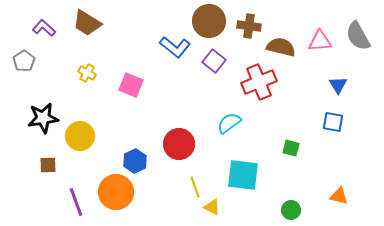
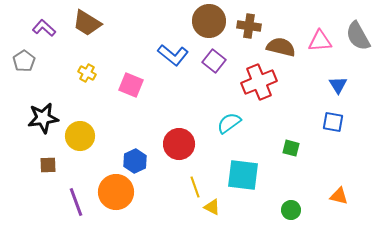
blue L-shape: moved 2 px left, 8 px down
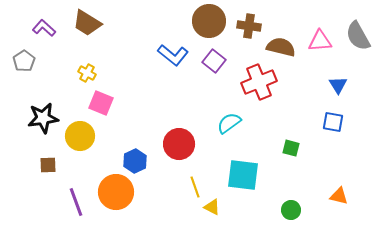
pink square: moved 30 px left, 18 px down
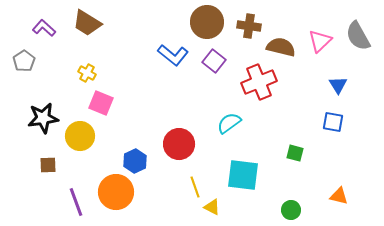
brown circle: moved 2 px left, 1 px down
pink triangle: rotated 40 degrees counterclockwise
green square: moved 4 px right, 5 px down
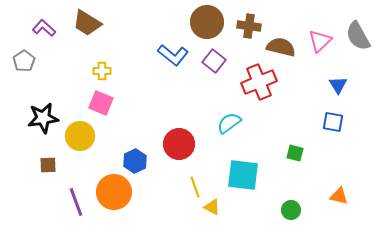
yellow cross: moved 15 px right, 2 px up; rotated 30 degrees counterclockwise
orange circle: moved 2 px left
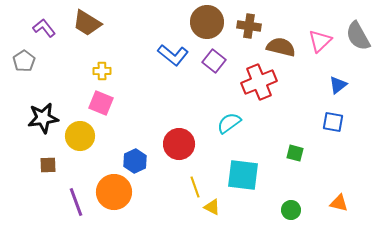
purple L-shape: rotated 10 degrees clockwise
blue triangle: rotated 24 degrees clockwise
orange triangle: moved 7 px down
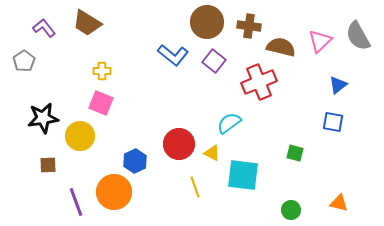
yellow triangle: moved 54 px up
